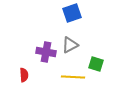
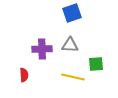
gray triangle: rotated 30 degrees clockwise
purple cross: moved 4 px left, 3 px up; rotated 12 degrees counterclockwise
green square: rotated 21 degrees counterclockwise
yellow line: rotated 10 degrees clockwise
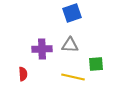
red semicircle: moved 1 px left, 1 px up
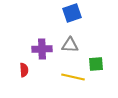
red semicircle: moved 1 px right, 4 px up
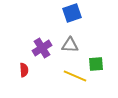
purple cross: moved 1 px up; rotated 30 degrees counterclockwise
yellow line: moved 2 px right, 1 px up; rotated 10 degrees clockwise
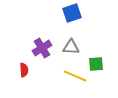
gray triangle: moved 1 px right, 2 px down
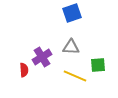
purple cross: moved 9 px down
green square: moved 2 px right, 1 px down
